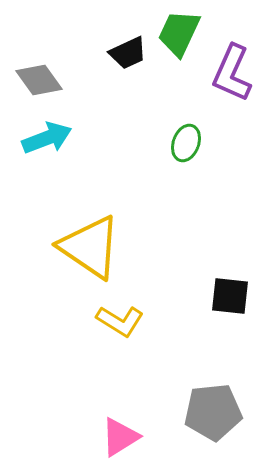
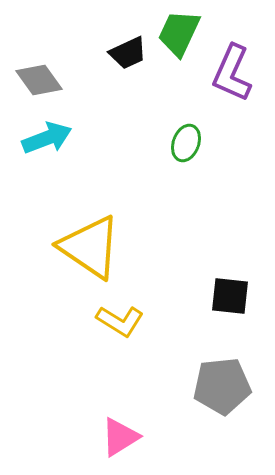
gray pentagon: moved 9 px right, 26 px up
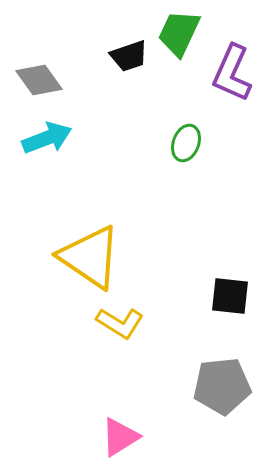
black trapezoid: moved 1 px right, 3 px down; rotated 6 degrees clockwise
yellow triangle: moved 10 px down
yellow L-shape: moved 2 px down
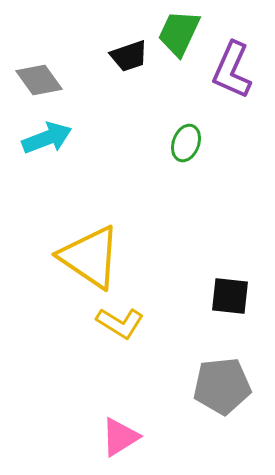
purple L-shape: moved 3 px up
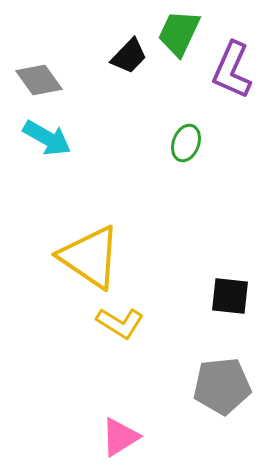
black trapezoid: rotated 27 degrees counterclockwise
cyan arrow: rotated 51 degrees clockwise
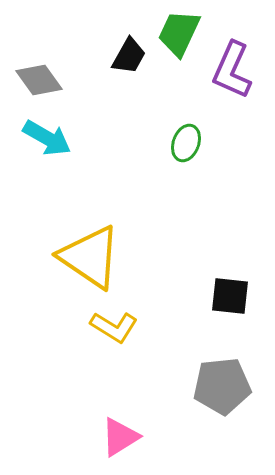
black trapezoid: rotated 15 degrees counterclockwise
yellow L-shape: moved 6 px left, 4 px down
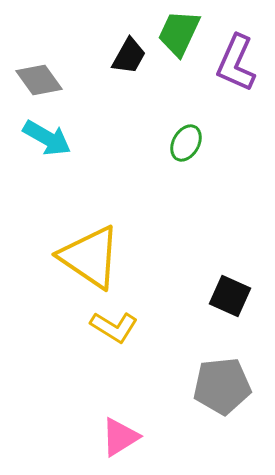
purple L-shape: moved 4 px right, 7 px up
green ellipse: rotated 9 degrees clockwise
black square: rotated 18 degrees clockwise
